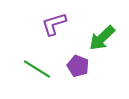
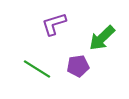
purple pentagon: rotated 30 degrees counterclockwise
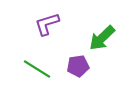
purple L-shape: moved 7 px left
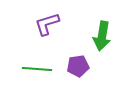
green arrow: moved 2 px up; rotated 36 degrees counterclockwise
green line: rotated 28 degrees counterclockwise
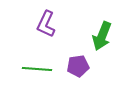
purple L-shape: moved 1 px left; rotated 48 degrees counterclockwise
green arrow: rotated 12 degrees clockwise
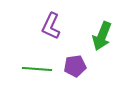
purple L-shape: moved 5 px right, 2 px down
purple pentagon: moved 3 px left
